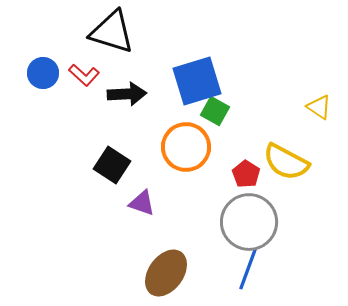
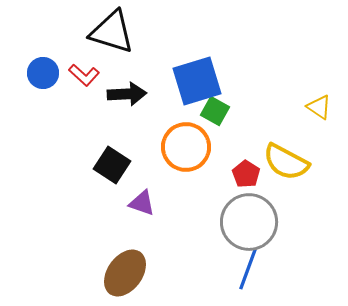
brown ellipse: moved 41 px left
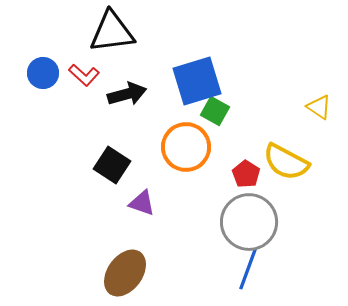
black triangle: rotated 24 degrees counterclockwise
black arrow: rotated 12 degrees counterclockwise
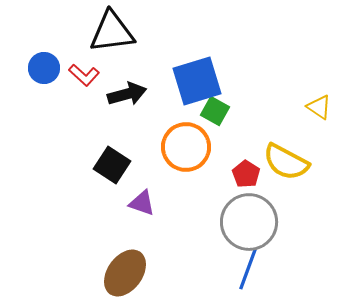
blue circle: moved 1 px right, 5 px up
